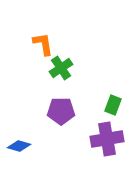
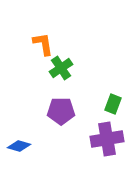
green rectangle: moved 1 px up
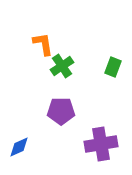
green cross: moved 1 px right, 2 px up
green rectangle: moved 37 px up
purple cross: moved 6 px left, 5 px down
blue diamond: moved 1 px down; rotated 40 degrees counterclockwise
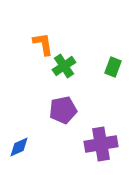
green cross: moved 2 px right
purple pentagon: moved 2 px right, 1 px up; rotated 12 degrees counterclockwise
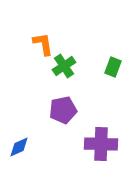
purple cross: rotated 12 degrees clockwise
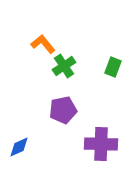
orange L-shape: rotated 30 degrees counterclockwise
